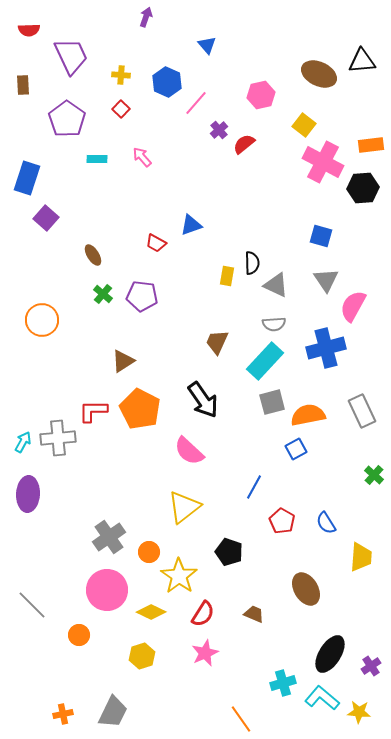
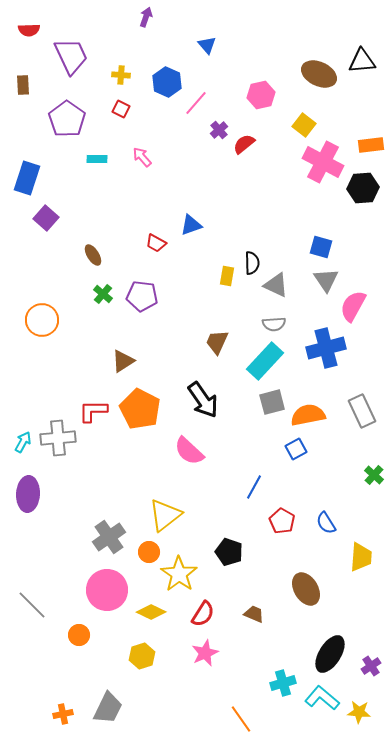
red square at (121, 109): rotated 18 degrees counterclockwise
blue square at (321, 236): moved 11 px down
yellow triangle at (184, 507): moved 19 px left, 8 px down
yellow star at (179, 576): moved 2 px up
gray trapezoid at (113, 712): moved 5 px left, 4 px up
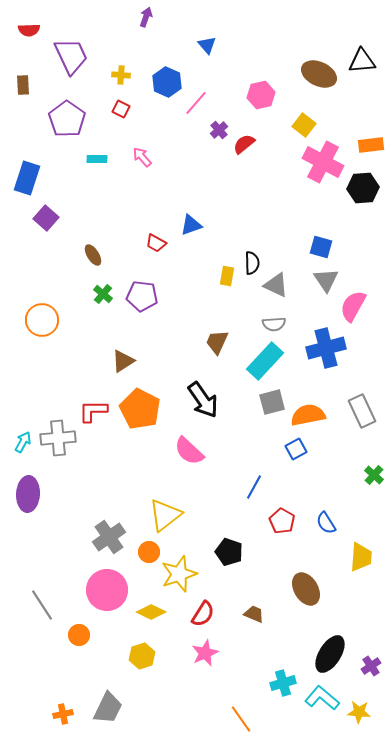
yellow star at (179, 574): rotated 18 degrees clockwise
gray line at (32, 605): moved 10 px right; rotated 12 degrees clockwise
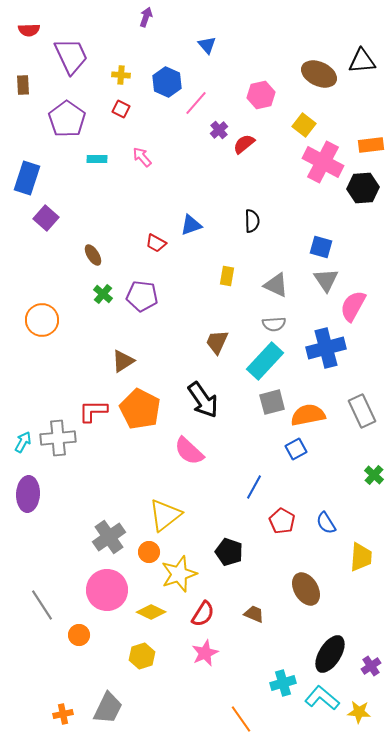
black semicircle at (252, 263): moved 42 px up
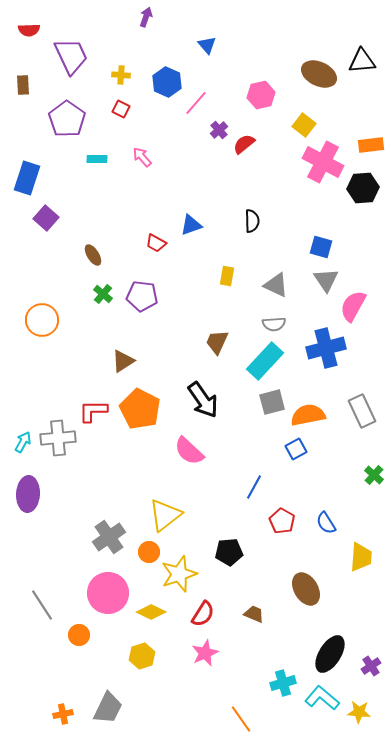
black pentagon at (229, 552): rotated 24 degrees counterclockwise
pink circle at (107, 590): moved 1 px right, 3 px down
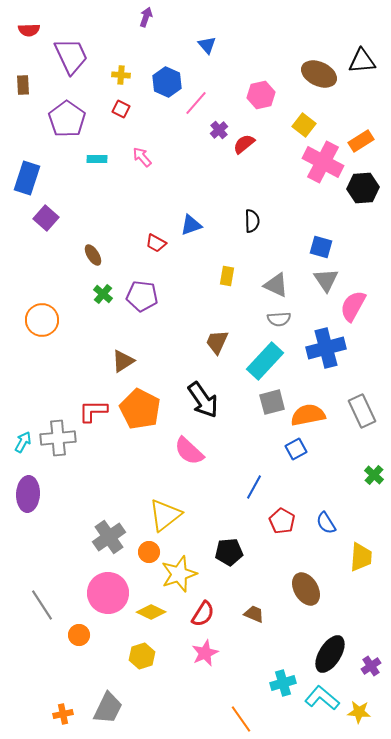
orange rectangle at (371, 145): moved 10 px left, 4 px up; rotated 25 degrees counterclockwise
gray semicircle at (274, 324): moved 5 px right, 5 px up
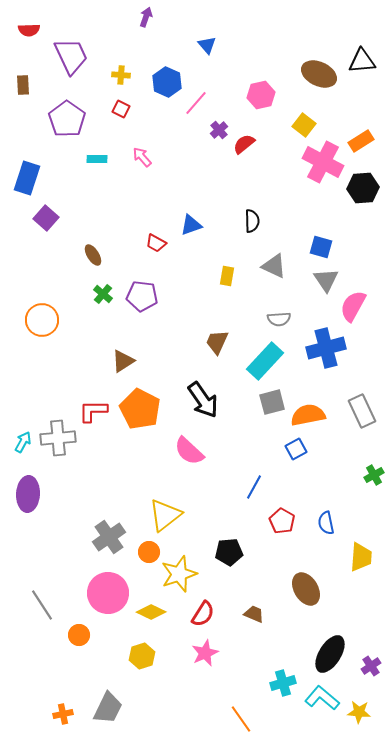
gray triangle at (276, 285): moved 2 px left, 19 px up
green cross at (374, 475): rotated 18 degrees clockwise
blue semicircle at (326, 523): rotated 20 degrees clockwise
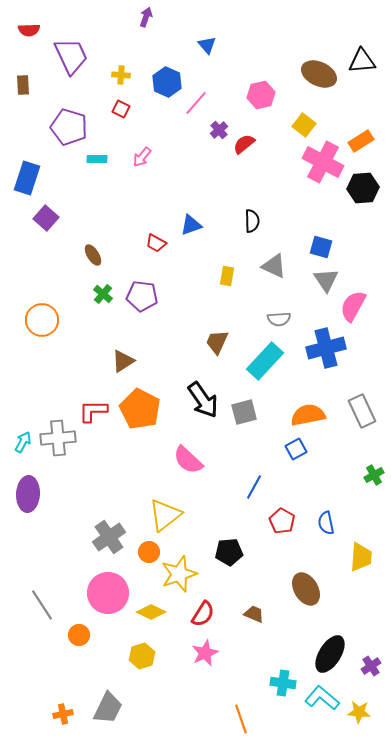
purple pentagon at (67, 119): moved 2 px right, 8 px down; rotated 18 degrees counterclockwise
pink arrow at (142, 157): rotated 100 degrees counterclockwise
gray square at (272, 402): moved 28 px left, 10 px down
pink semicircle at (189, 451): moved 1 px left, 9 px down
cyan cross at (283, 683): rotated 25 degrees clockwise
orange line at (241, 719): rotated 16 degrees clockwise
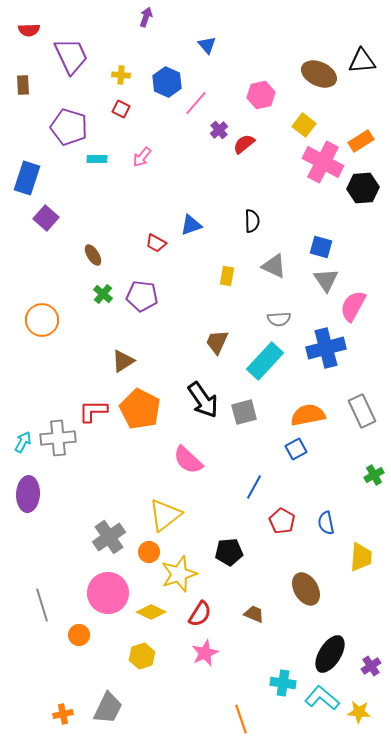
gray line at (42, 605): rotated 16 degrees clockwise
red semicircle at (203, 614): moved 3 px left
